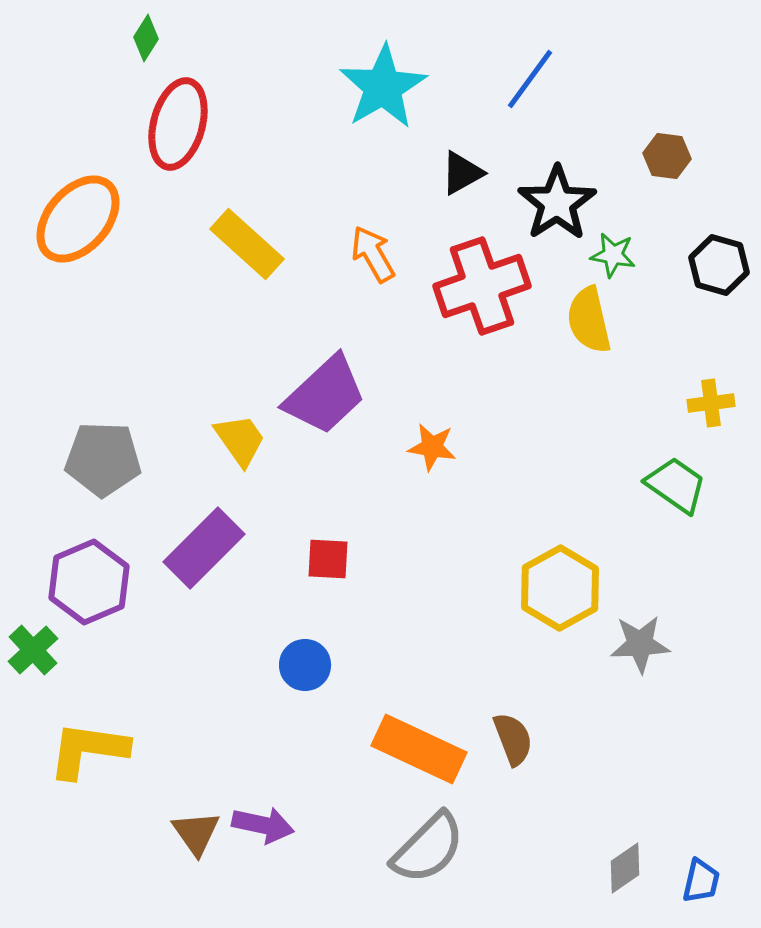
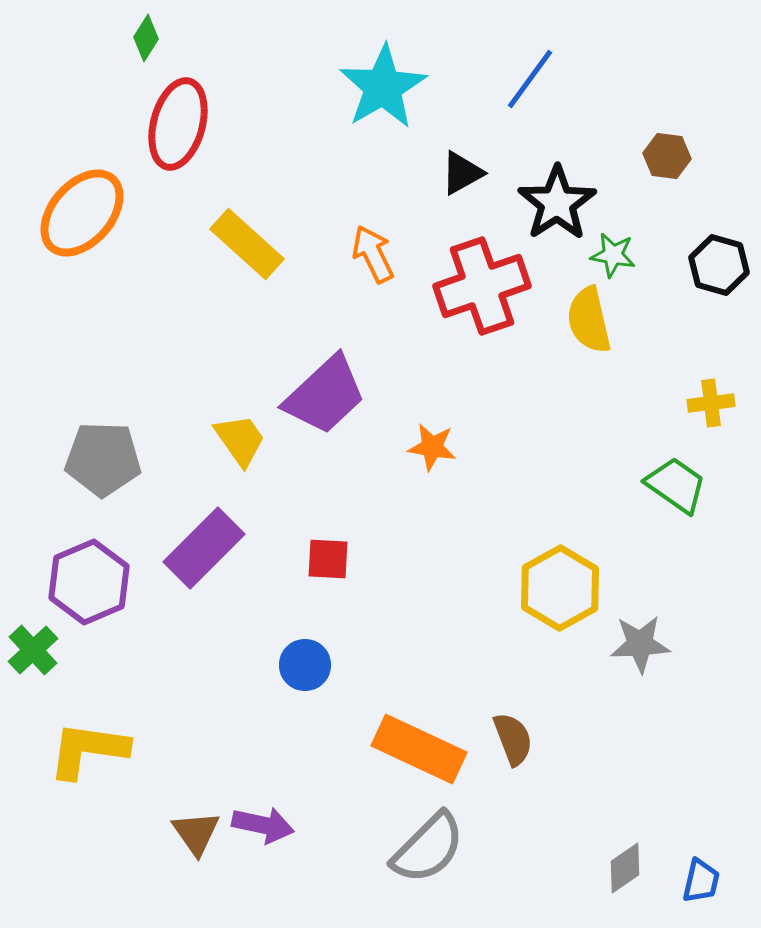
orange ellipse: moved 4 px right, 6 px up
orange arrow: rotated 4 degrees clockwise
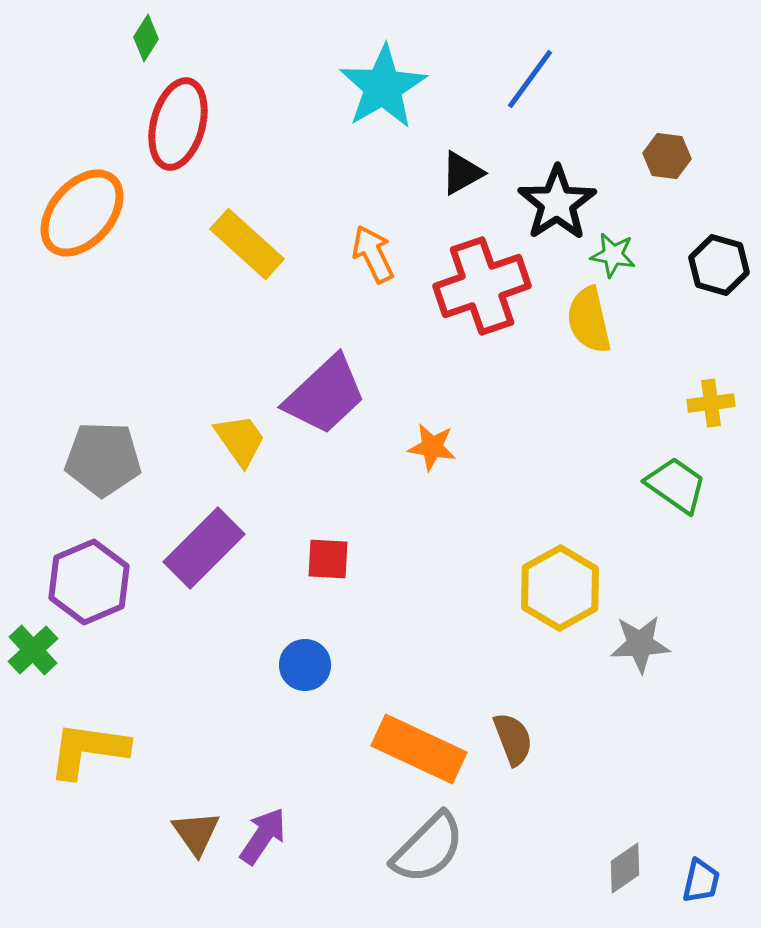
purple arrow: moved 11 px down; rotated 68 degrees counterclockwise
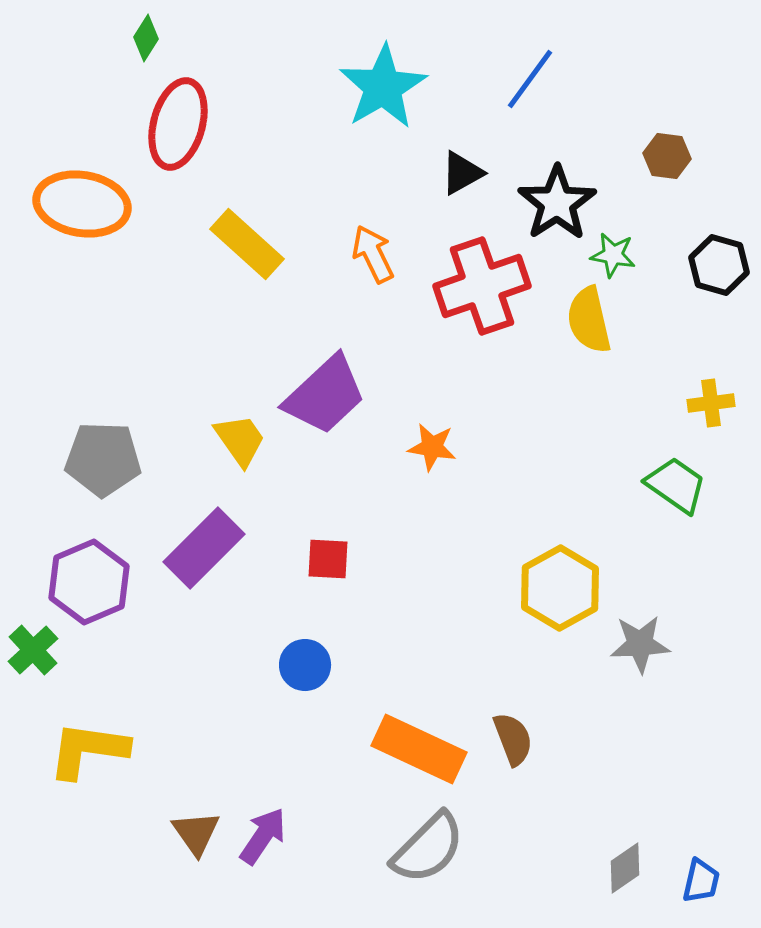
orange ellipse: moved 9 px up; rotated 58 degrees clockwise
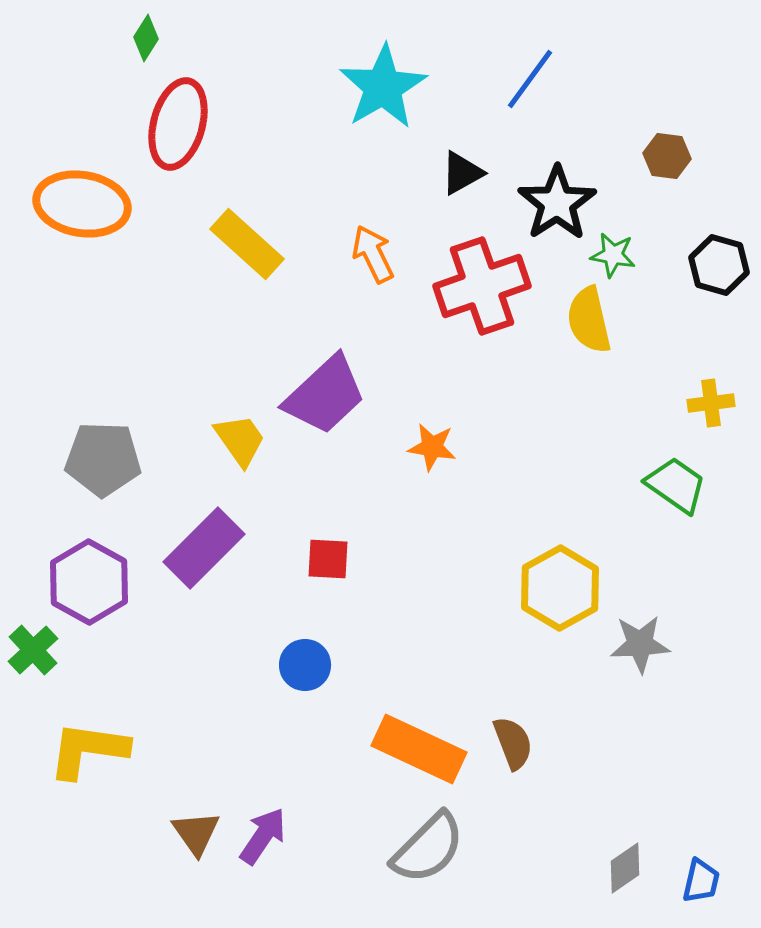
purple hexagon: rotated 8 degrees counterclockwise
brown semicircle: moved 4 px down
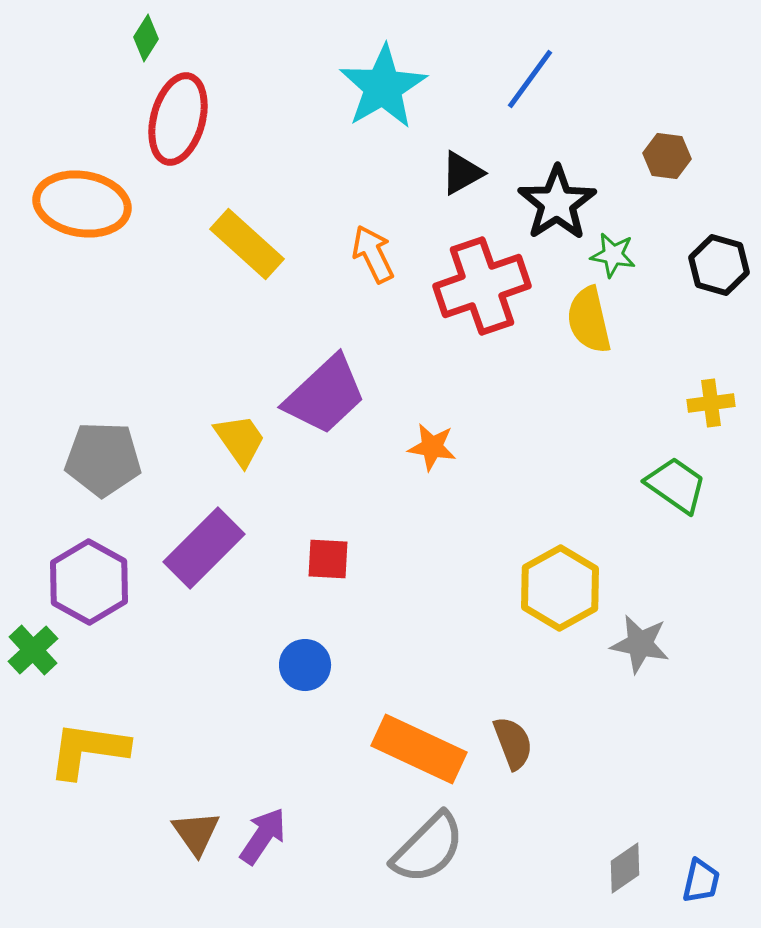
red ellipse: moved 5 px up
gray star: rotated 14 degrees clockwise
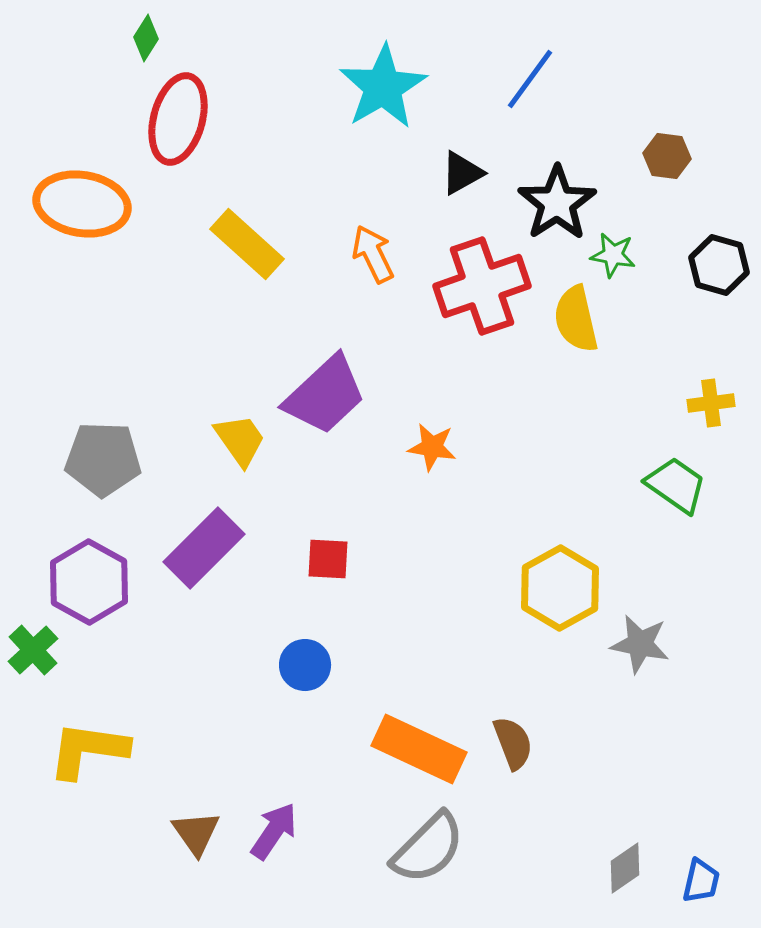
yellow semicircle: moved 13 px left, 1 px up
purple arrow: moved 11 px right, 5 px up
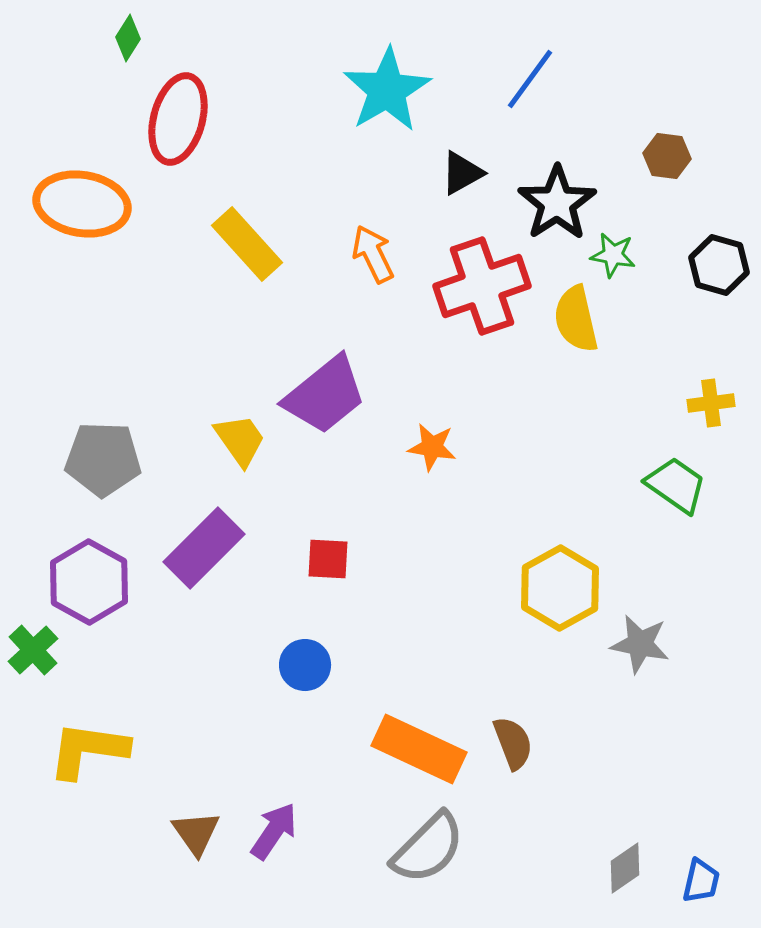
green diamond: moved 18 px left
cyan star: moved 4 px right, 3 px down
yellow rectangle: rotated 6 degrees clockwise
purple trapezoid: rotated 4 degrees clockwise
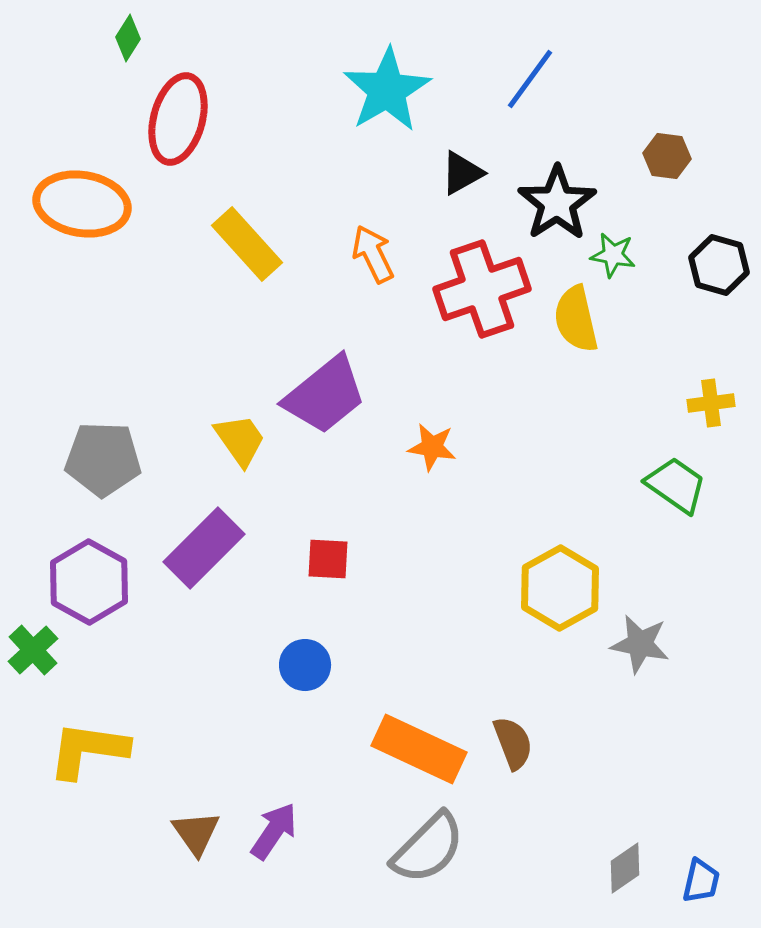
red cross: moved 3 px down
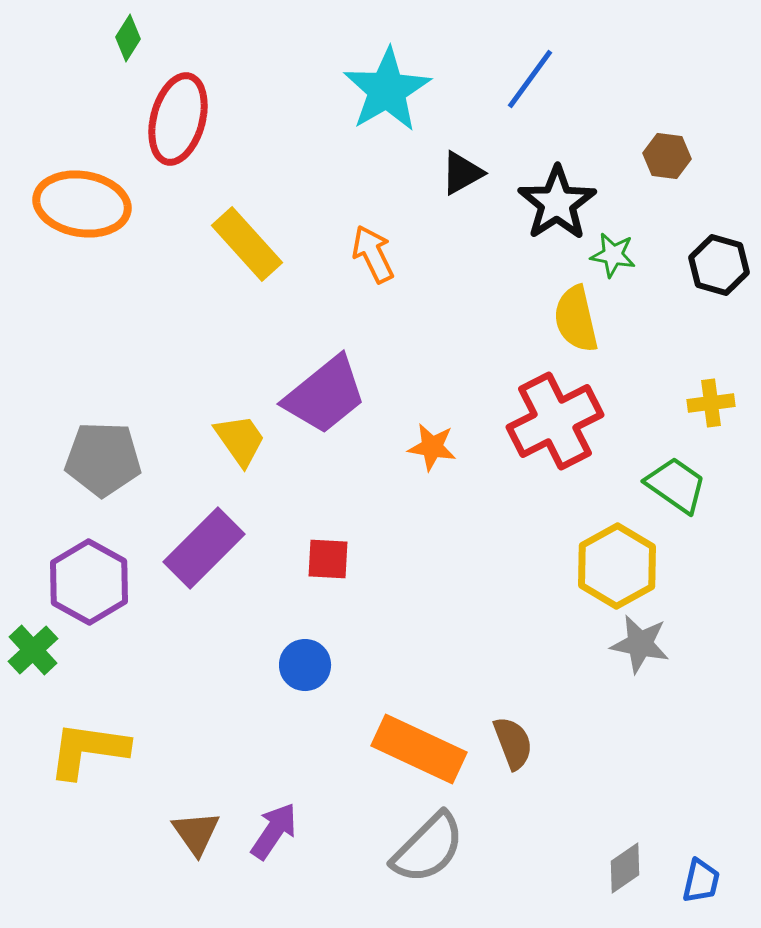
red cross: moved 73 px right, 132 px down; rotated 8 degrees counterclockwise
yellow hexagon: moved 57 px right, 22 px up
